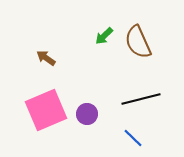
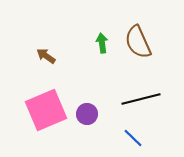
green arrow: moved 2 px left, 7 px down; rotated 126 degrees clockwise
brown arrow: moved 2 px up
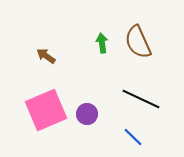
black line: rotated 39 degrees clockwise
blue line: moved 1 px up
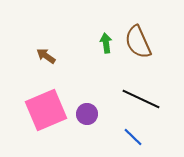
green arrow: moved 4 px right
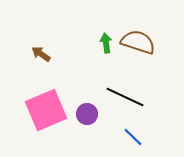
brown semicircle: rotated 132 degrees clockwise
brown arrow: moved 5 px left, 2 px up
black line: moved 16 px left, 2 px up
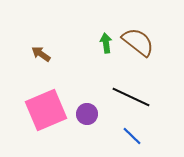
brown semicircle: rotated 20 degrees clockwise
black line: moved 6 px right
blue line: moved 1 px left, 1 px up
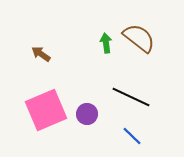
brown semicircle: moved 1 px right, 4 px up
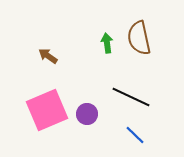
brown semicircle: rotated 140 degrees counterclockwise
green arrow: moved 1 px right
brown arrow: moved 7 px right, 2 px down
pink square: moved 1 px right
blue line: moved 3 px right, 1 px up
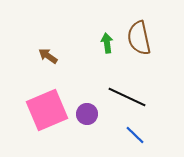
black line: moved 4 px left
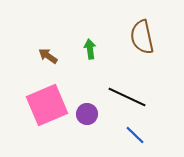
brown semicircle: moved 3 px right, 1 px up
green arrow: moved 17 px left, 6 px down
pink square: moved 5 px up
